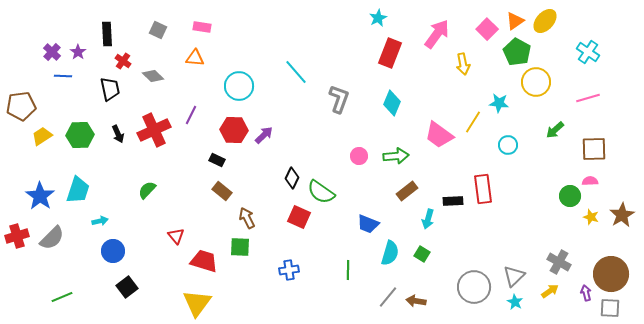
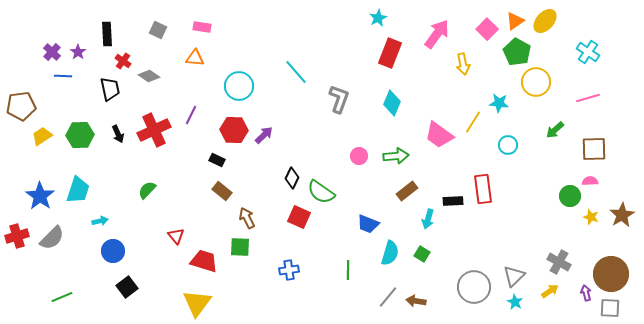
gray diamond at (153, 76): moved 4 px left; rotated 10 degrees counterclockwise
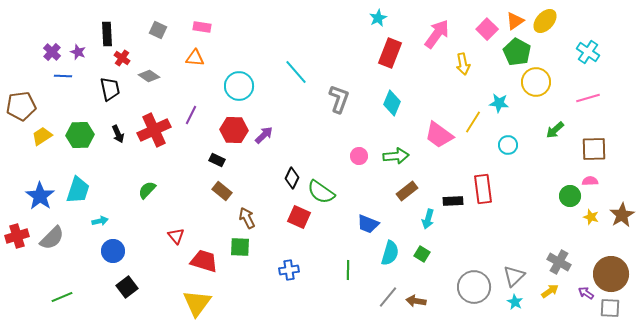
purple star at (78, 52): rotated 14 degrees counterclockwise
red cross at (123, 61): moved 1 px left, 3 px up
purple arrow at (586, 293): rotated 42 degrees counterclockwise
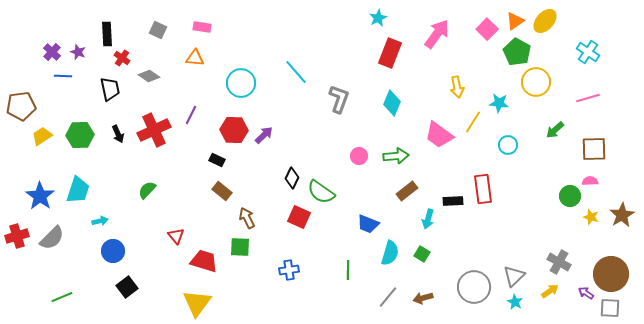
yellow arrow at (463, 64): moved 6 px left, 23 px down
cyan circle at (239, 86): moved 2 px right, 3 px up
brown arrow at (416, 301): moved 7 px right, 3 px up; rotated 24 degrees counterclockwise
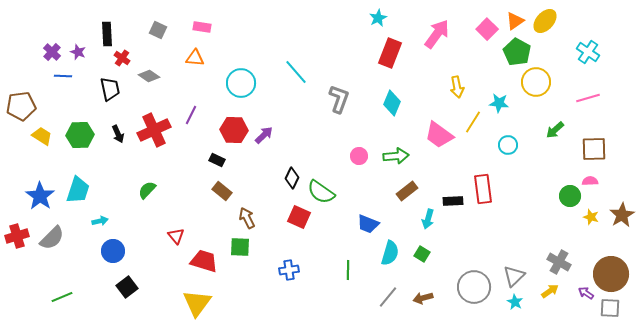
yellow trapezoid at (42, 136): rotated 65 degrees clockwise
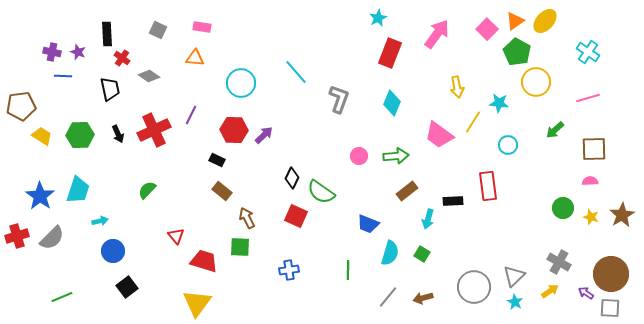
purple cross at (52, 52): rotated 30 degrees counterclockwise
red rectangle at (483, 189): moved 5 px right, 3 px up
green circle at (570, 196): moved 7 px left, 12 px down
red square at (299, 217): moved 3 px left, 1 px up
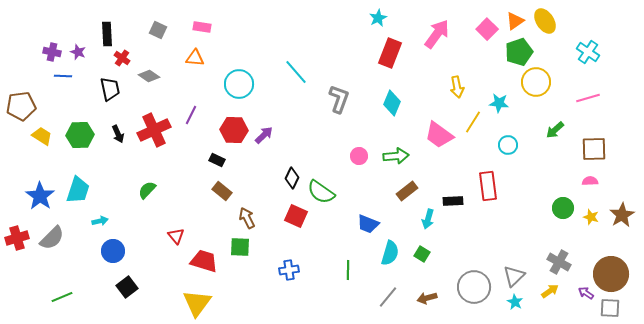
yellow ellipse at (545, 21): rotated 75 degrees counterclockwise
green pentagon at (517, 52): moved 2 px right; rotated 24 degrees clockwise
cyan circle at (241, 83): moved 2 px left, 1 px down
red cross at (17, 236): moved 2 px down
brown arrow at (423, 298): moved 4 px right
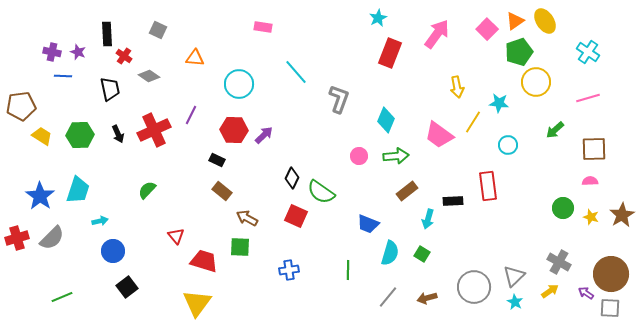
pink rectangle at (202, 27): moved 61 px right
red cross at (122, 58): moved 2 px right, 2 px up
cyan diamond at (392, 103): moved 6 px left, 17 px down
brown arrow at (247, 218): rotated 35 degrees counterclockwise
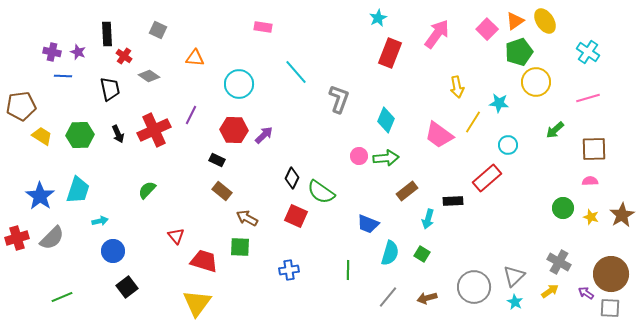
green arrow at (396, 156): moved 10 px left, 2 px down
red rectangle at (488, 186): moved 1 px left, 8 px up; rotated 56 degrees clockwise
